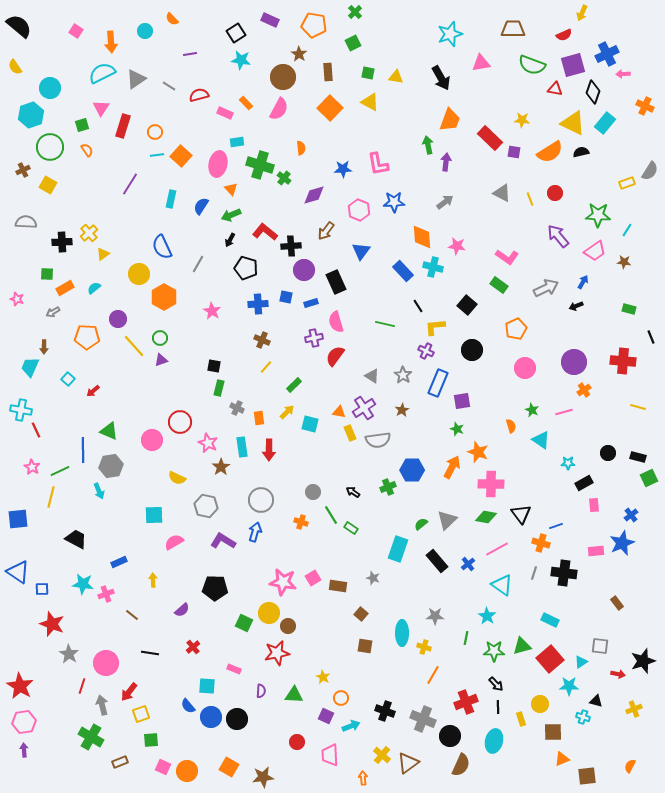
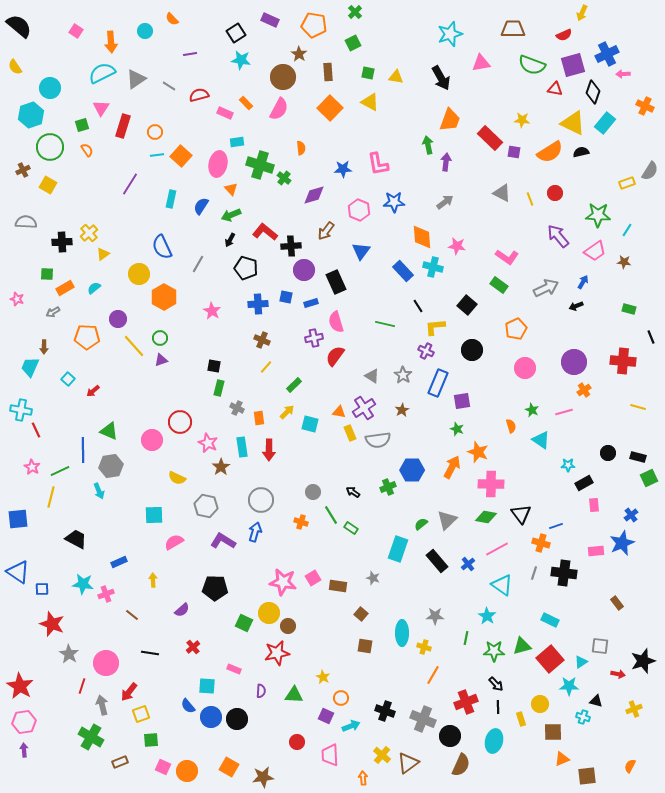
cyan star at (568, 463): moved 2 px down
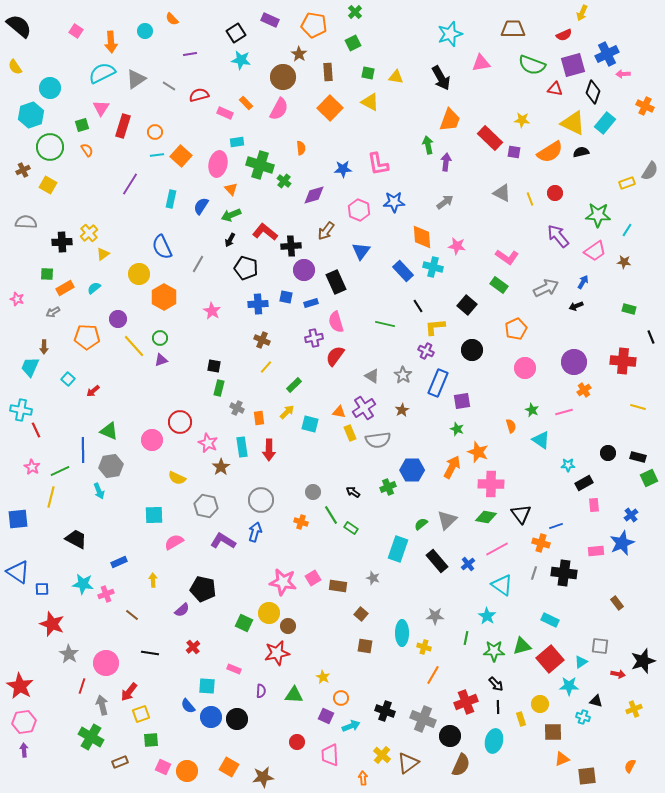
green cross at (284, 178): moved 3 px down
black pentagon at (215, 588): moved 12 px left, 1 px down; rotated 10 degrees clockwise
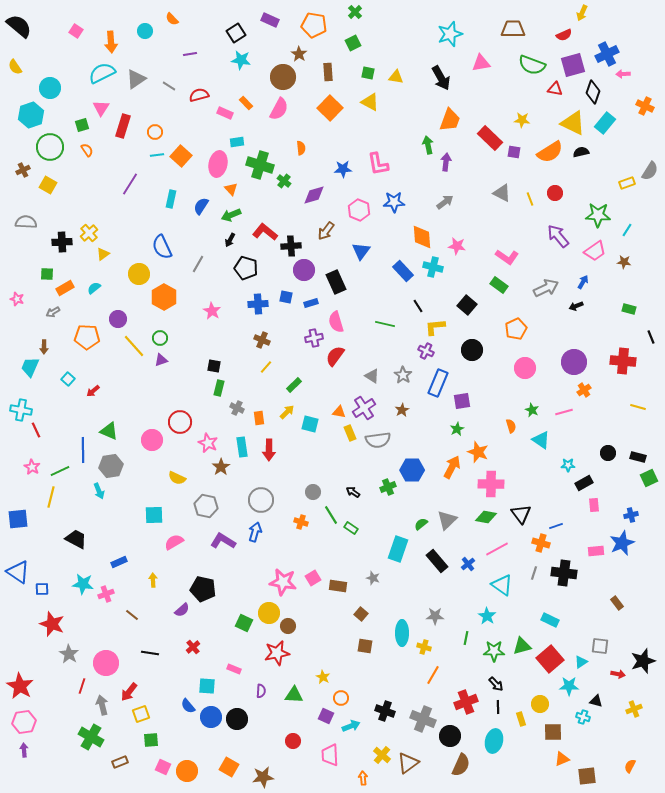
green star at (457, 429): rotated 24 degrees clockwise
blue cross at (631, 515): rotated 24 degrees clockwise
red circle at (297, 742): moved 4 px left, 1 px up
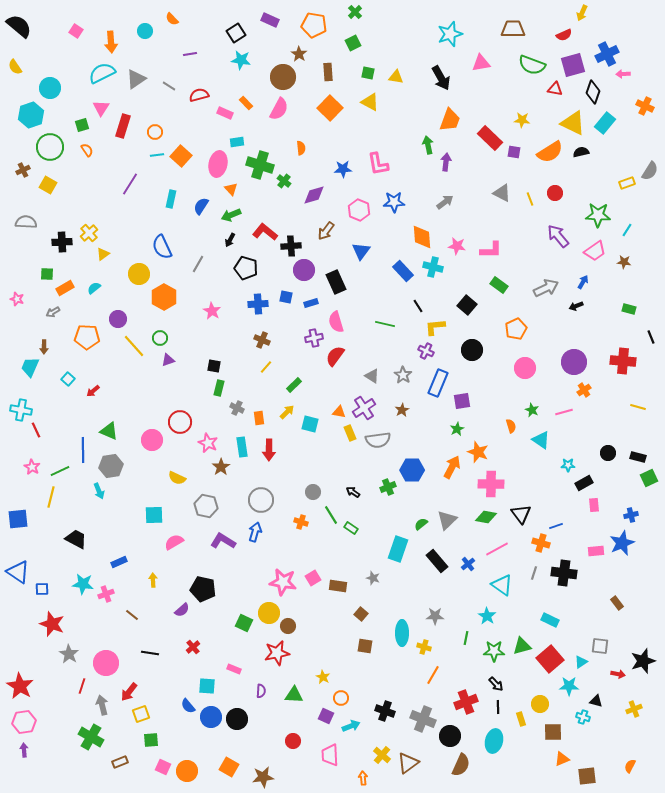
pink L-shape at (507, 257): moved 16 px left, 7 px up; rotated 35 degrees counterclockwise
purple triangle at (161, 360): moved 7 px right
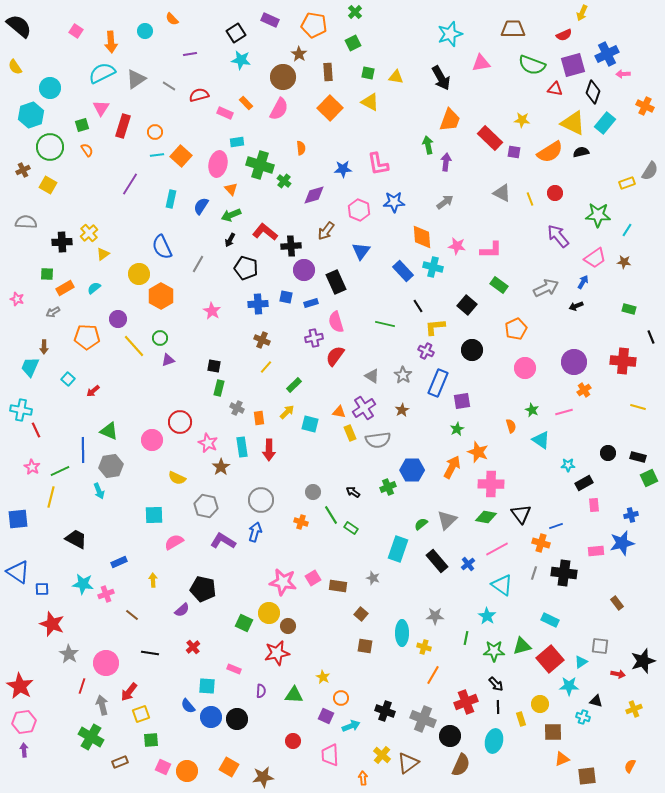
pink trapezoid at (595, 251): moved 7 px down
orange hexagon at (164, 297): moved 3 px left, 1 px up
blue star at (622, 543): rotated 10 degrees clockwise
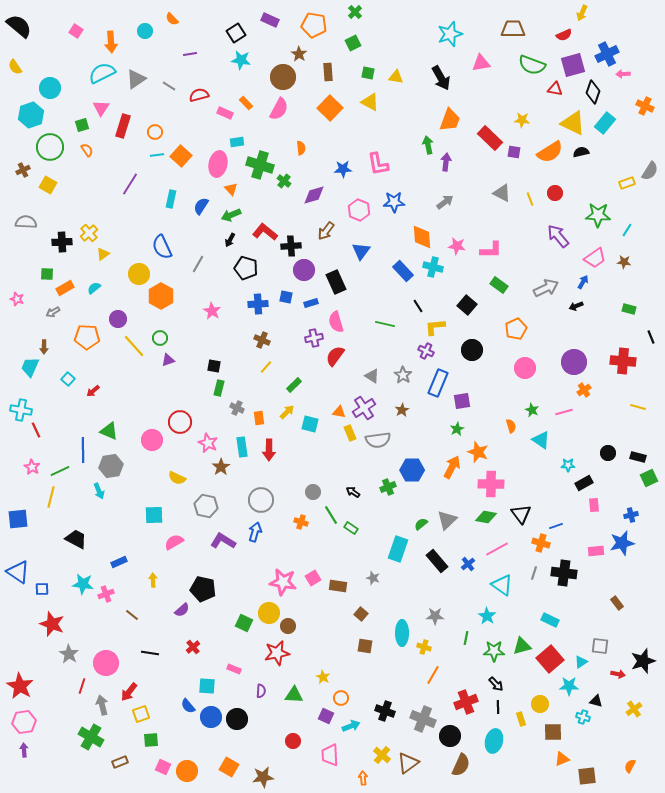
yellow cross at (634, 709): rotated 14 degrees counterclockwise
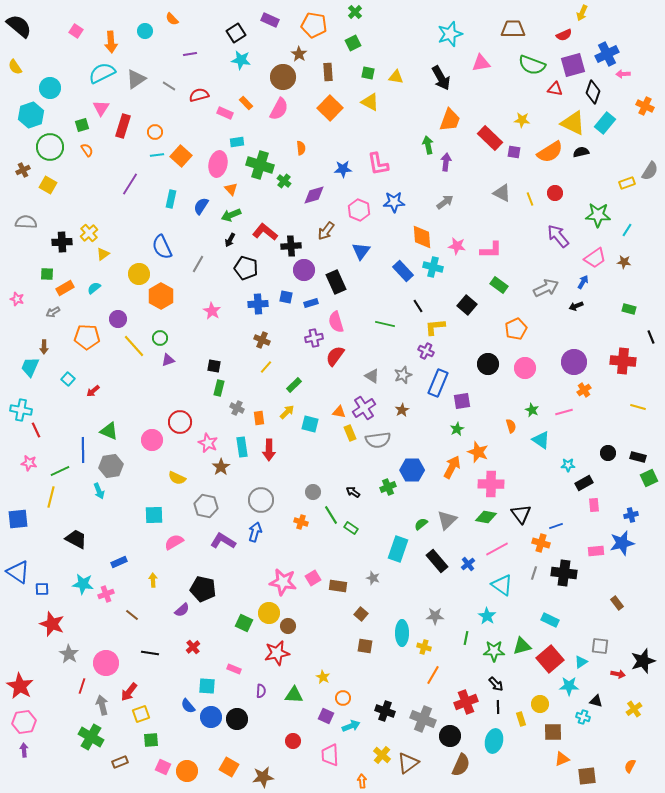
black circle at (472, 350): moved 16 px right, 14 px down
gray star at (403, 375): rotated 18 degrees clockwise
pink star at (32, 467): moved 3 px left, 4 px up; rotated 21 degrees counterclockwise
orange circle at (341, 698): moved 2 px right
orange arrow at (363, 778): moved 1 px left, 3 px down
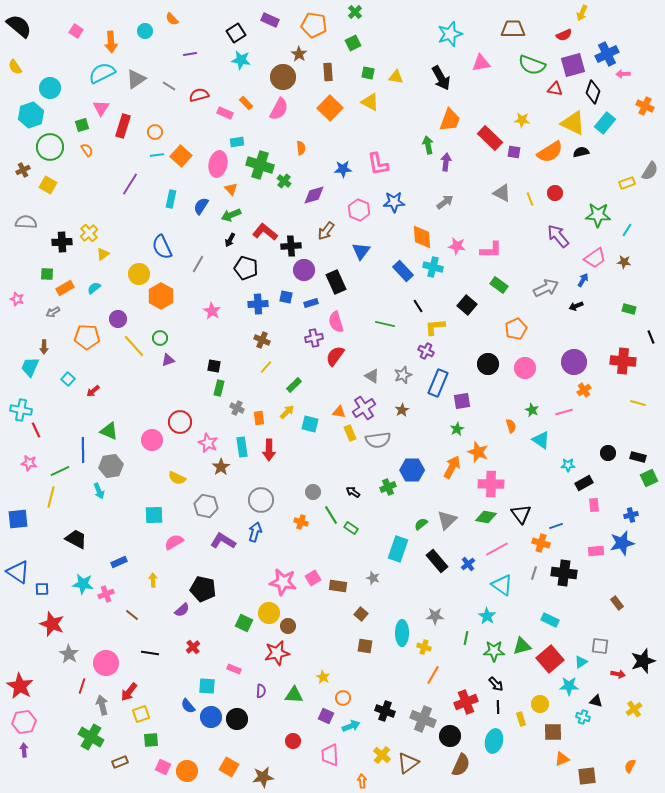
blue arrow at (583, 282): moved 2 px up
yellow line at (638, 407): moved 4 px up
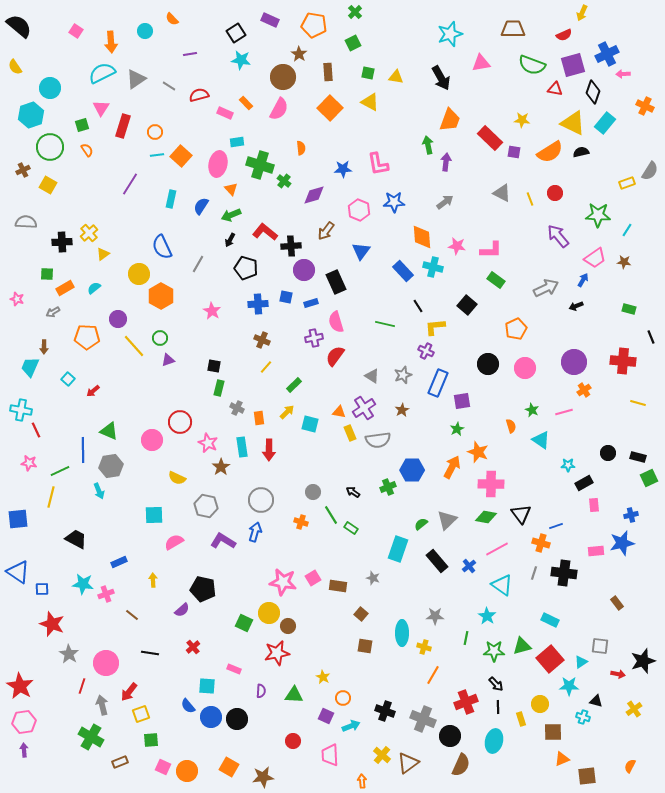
green rectangle at (499, 285): moved 3 px left, 5 px up
blue cross at (468, 564): moved 1 px right, 2 px down
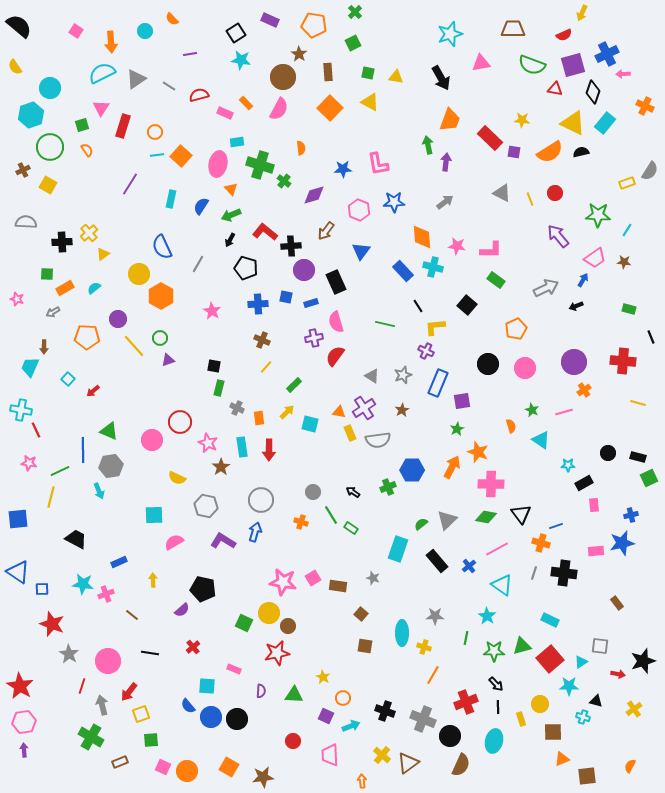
pink circle at (106, 663): moved 2 px right, 2 px up
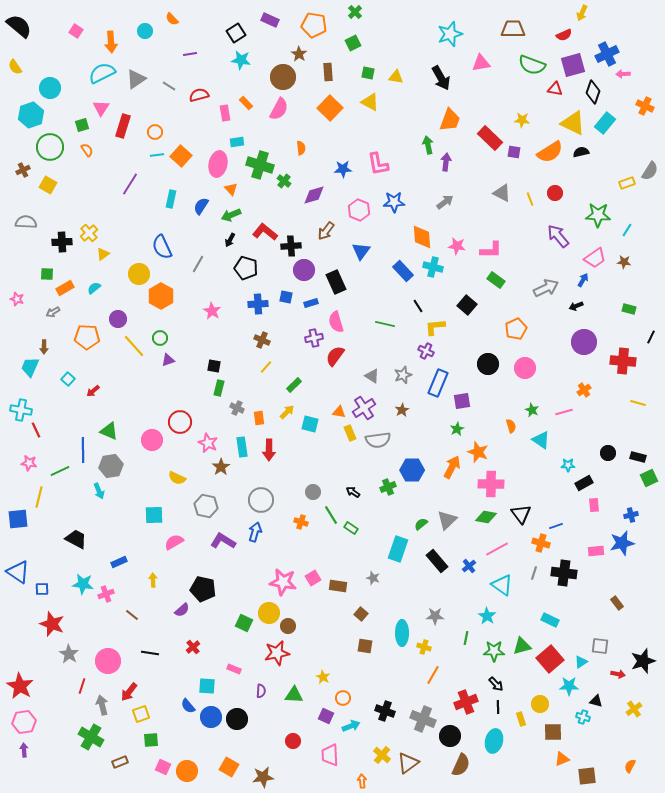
pink rectangle at (225, 113): rotated 56 degrees clockwise
black line at (651, 337): rotated 48 degrees clockwise
purple circle at (574, 362): moved 10 px right, 20 px up
yellow line at (51, 497): moved 12 px left
